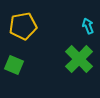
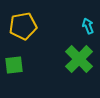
green square: rotated 30 degrees counterclockwise
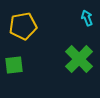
cyan arrow: moved 1 px left, 8 px up
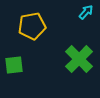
cyan arrow: moved 1 px left, 6 px up; rotated 63 degrees clockwise
yellow pentagon: moved 9 px right
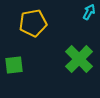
cyan arrow: moved 3 px right; rotated 14 degrees counterclockwise
yellow pentagon: moved 1 px right, 3 px up
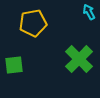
cyan arrow: rotated 56 degrees counterclockwise
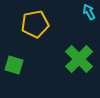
yellow pentagon: moved 2 px right, 1 px down
green square: rotated 24 degrees clockwise
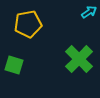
cyan arrow: rotated 84 degrees clockwise
yellow pentagon: moved 7 px left
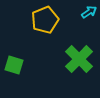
yellow pentagon: moved 17 px right, 4 px up; rotated 12 degrees counterclockwise
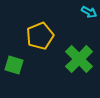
cyan arrow: rotated 63 degrees clockwise
yellow pentagon: moved 5 px left, 16 px down
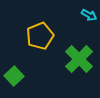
cyan arrow: moved 3 px down
green square: moved 11 px down; rotated 30 degrees clockwise
